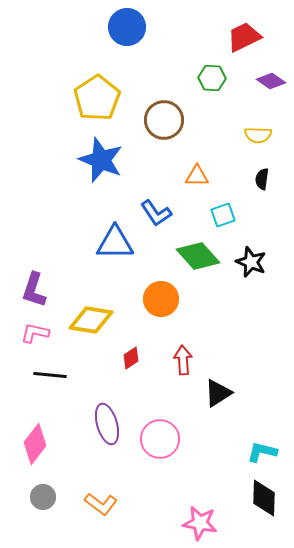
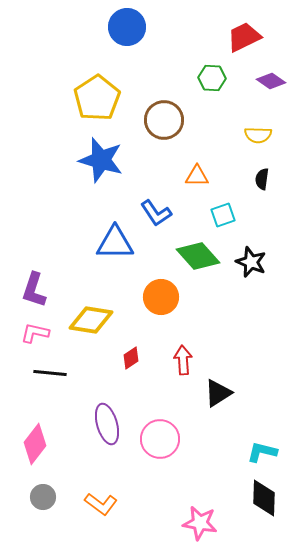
blue star: rotated 6 degrees counterclockwise
orange circle: moved 2 px up
black line: moved 2 px up
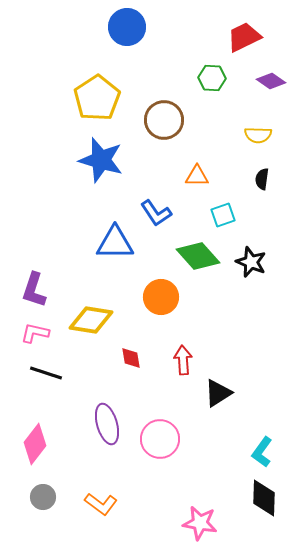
red diamond: rotated 65 degrees counterclockwise
black line: moved 4 px left; rotated 12 degrees clockwise
cyan L-shape: rotated 68 degrees counterclockwise
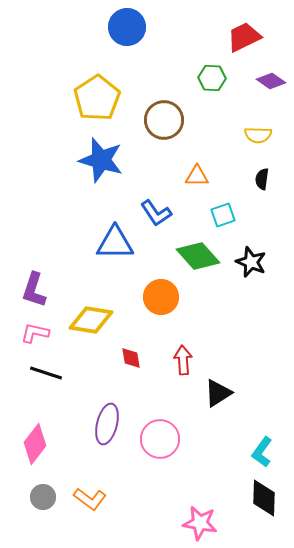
purple ellipse: rotated 30 degrees clockwise
orange L-shape: moved 11 px left, 5 px up
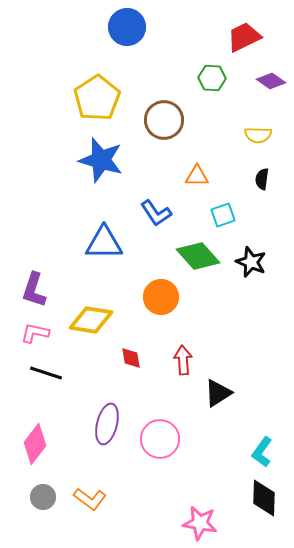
blue triangle: moved 11 px left
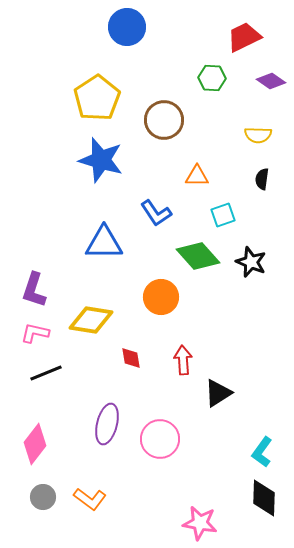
black line: rotated 40 degrees counterclockwise
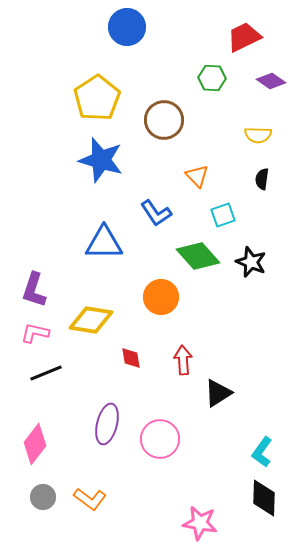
orange triangle: rotated 45 degrees clockwise
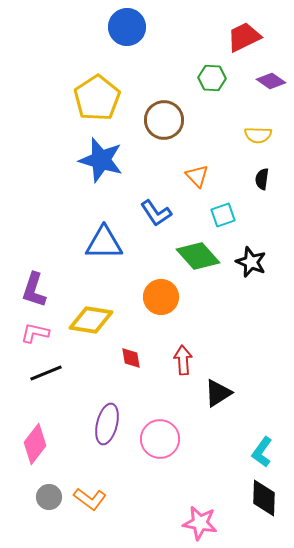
gray circle: moved 6 px right
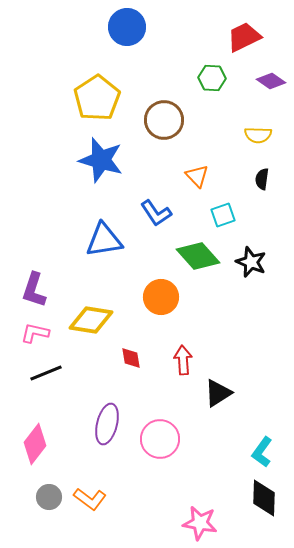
blue triangle: moved 3 px up; rotated 9 degrees counterclockwise
